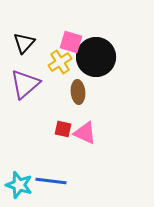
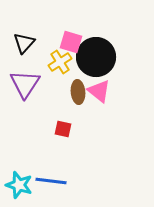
purple triangle: rotated 16 degrees counterclockwise
pink triangle: moved 14 px right, 42 px up; rotated 15 degrees clockwise
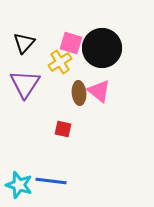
pink square: moved 1 px down
black circle: moved 6 px right, 9 px up
brown ellipse: moved 1 px right, 1 px down
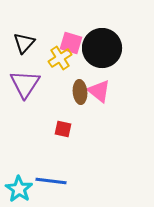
yellow cross: moved 4 px up
brown ellipse: moved 1 px right, 1 px up
cyan star: moved 4 px down; rotated 16 degrees clockwise
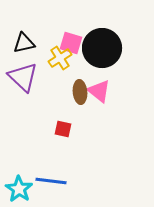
black triangle: rotated 35 degrees clockwise
purple triangle: moved 2 px left, 7 px up; rotated 20 degrees counterclockwise
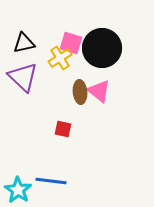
cyan star: moved 1 px left, 1 px down
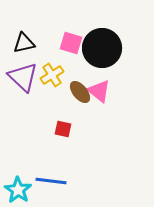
yellow cross: moved 8 px left, 17 px down
brown ellipse: rotated 35 degrees counterclockwise
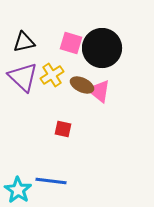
black triangle: moved 1 px up
brown ellipse: moved 2 px right, 7 px up; rotated 25 degrees counterclockwise
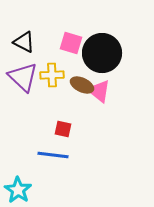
black triangle: rotated 40 degrees clockwise
black circle: moved 5 px down
yellow cross: rotated 30 degrees clockwise
blue line: moved 2 px right, 26 px up
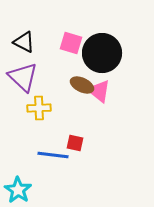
yellow cross: moved 13 px left, 33 px down
red square: moved 12 px right, 14 px down
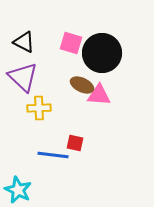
pink triangle: moved 4 px down; rotated 35 degrees counterclockwise
cyan star: rotated 8 degrees counterclockwise
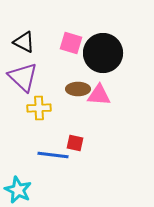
black circle: moved 1 px right
brown ellipse: moved 4 px left, 4 px down; rotated 25 degrees counterclockwise
